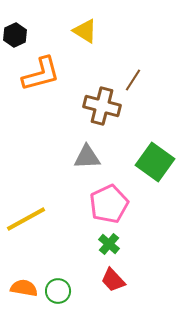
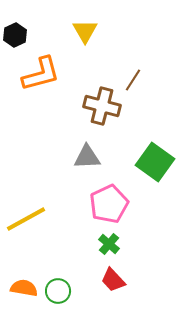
yellow triangle: rotated 28 degrees clockwise
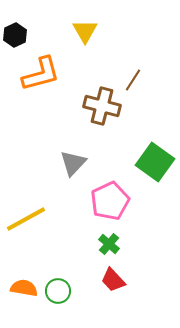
gray triangle: moved 14 px left, 6 px down; rotated 44 degrees counterclockwise
pink pentagon: moved 1 px right, 3 px up
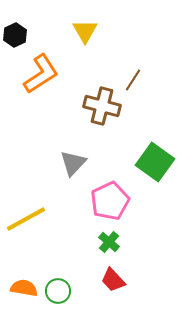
orange L-shape: rotated 18 degrees counterclockwise
green cross: moved 2 px up
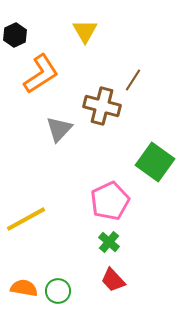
gray triangle: moved 14 px left, 34 px up
